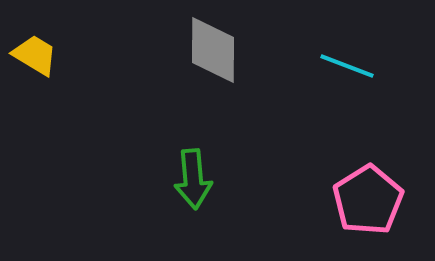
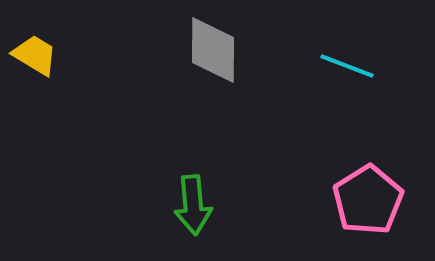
green arrow: moved 26 px down
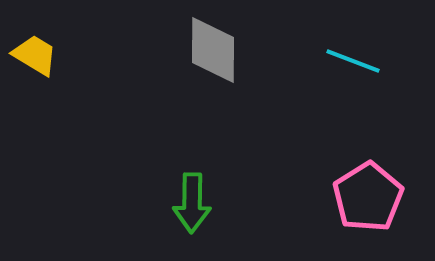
cyan line: moved 6 px right, 5 px up
pink pentagon: moved 3 px up
green arrow: moved 1 px left, 2 px up; rotated 6 degrees clockwise
